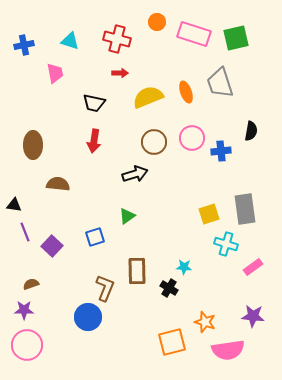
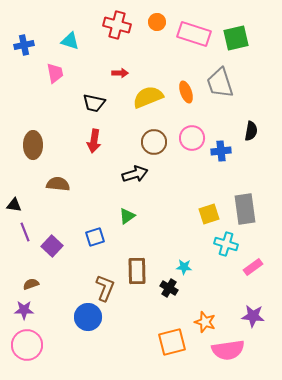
red cross at (117, 39): moved 14 px up
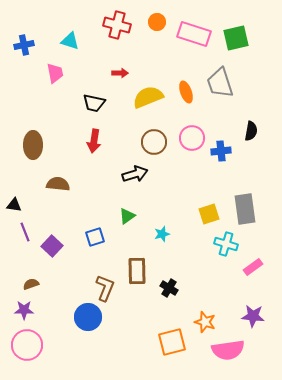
cyan star at (184, 267): moved 22 px left, 33 px up; rotated 21 degrees counterclockwise
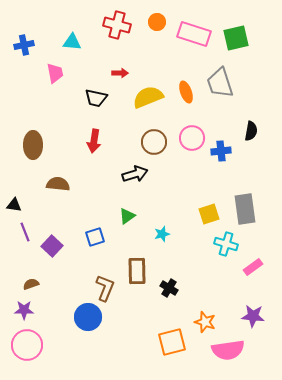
cyan triangle at (70, 41): moved 2 px right, 1 px down; rotated 12 degrees counterclockwise
black trapezoid at (94, 103): moved 2 px right, 5 px up
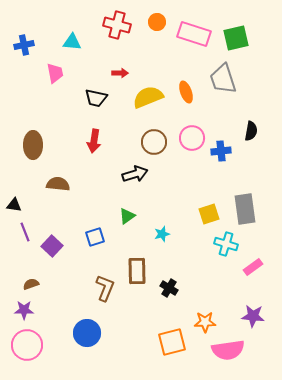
gray trapezoid at (220, 83): moved 3 px right, 4 px up
blue circle at (88, 317): moved 1 px left, 16 px down
orange star at (205, 322): rotated 20 degrees counterclockwise
